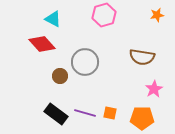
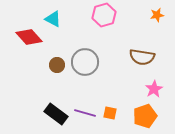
red diamond: moved 13 px left, 7 px up
brown circle: moved 3 px left, 11 px up
orange pentagon: moved 3 px right, 2 px up; rotated 20 degrees counterclockwise
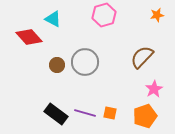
brown semicircle: rotated 125 degrees clockwise
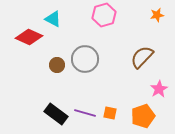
red diamond: rotated 24 degrees counterclockwise
gray circle: moved 3 px up
pink star: moved 5 px right
orange pentagon: moved 2 px left
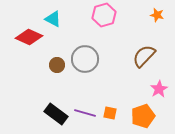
orange star: rotated 24 degrees clockwise
brown semicircle: moved 2 px right, 1 px up
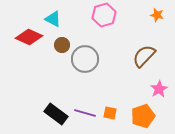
brown circle: moved 5 px right, 20 px up
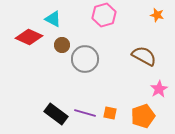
brown semicircle: rotated 75 degrees clockwise
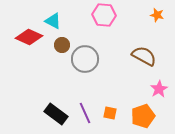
pink hexagon: rotated 20 degrees clockwise
cyan triangle: moved 2 px down
purple line: rotated 50 degrees clockwise
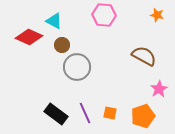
cyan triangle: moved 1 px right
gray circle: moved 8 px left, 8 px down
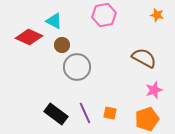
pink hexagon: rotated 15 degrees counterclockwise
brown semicircle: moved 2 px down
pink star: moved 5 px left, 1 px down; rotated 12 degrees clockwise
orange pentagon: moved 4 px right, 3 px down
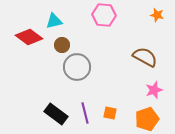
pink hexagon: rotated 15 degrees clockwise
cyan triangle: rotated 42 degrees counterclockwise
red diamond: rotated 12 degrees clockwise
brown semicircle: moved 1 px right, 1 px up
purple line: rotated 10 degrees clockwise
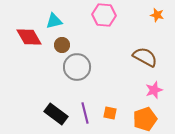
red diamond: rotated 24 degrees clockwise
orange pentagon: moved 2 px left
